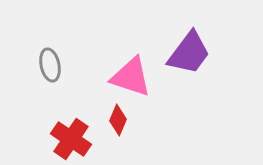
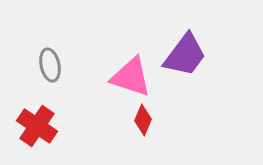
purple trapezoid: moved 4 px left, 2 px down
red diamond: moved 25 px right
red cross: moved 34 px left, 13 px up
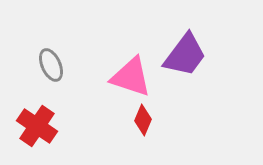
gray ellipse: moved 1 px right; rotated 12 degrees counterclockwise
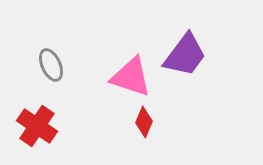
red diamond: moved 1 px right, 2 px down
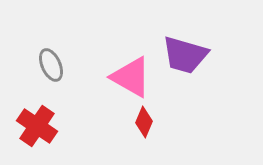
purple trapezoid: rotated 69 degrees clockwise
pink triangle: rotated 12 degrees clockwise
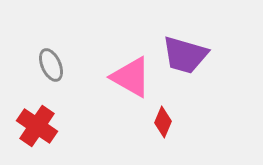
red diamond: moved 19 px right
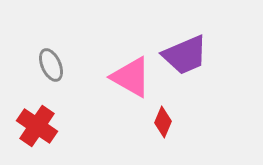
purple trapezoid: rotated 39 degrees counterclockwise
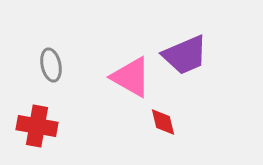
gray ellipse: rotated 12 degrees clockwise
red diamond: rotated 36 degrees counterclockwise
red cross: rotated 24 degrees counterclockwise
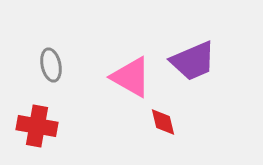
purple trapezoid: moved 8 px right, 6 px down
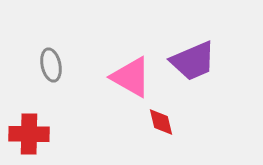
red diamond: moved 2 px left
red cross: moved 8 px left, 8 px down; rotated 9 degrees counterclockwise
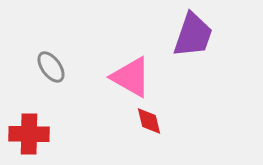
purple trapezoid: moved 26 px up; rotated 48 degrees counterclockwise
gray ellipse: moved 2 px down; rotated 24 degrees counterclockwise
red diamond: moved 12 px left, 1 px up
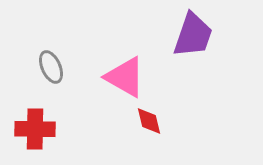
gray ellipse: rotated 12 degrees clockwise
pink triangle: moved 6 px left
red cross: moved 6 px right, 5 px up
